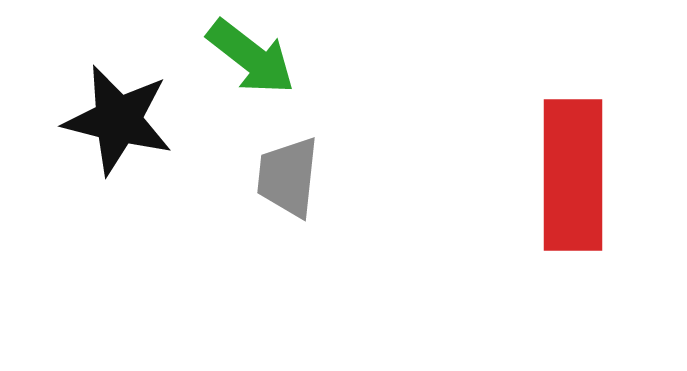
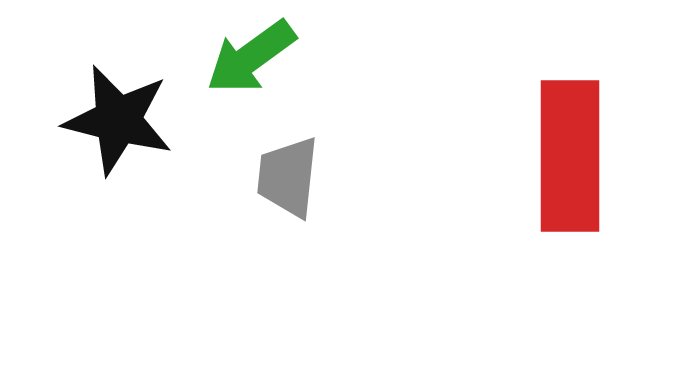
green arrow: rotated 106 degrees clockwise
red rectangle: moved 3 px left, 19 px up
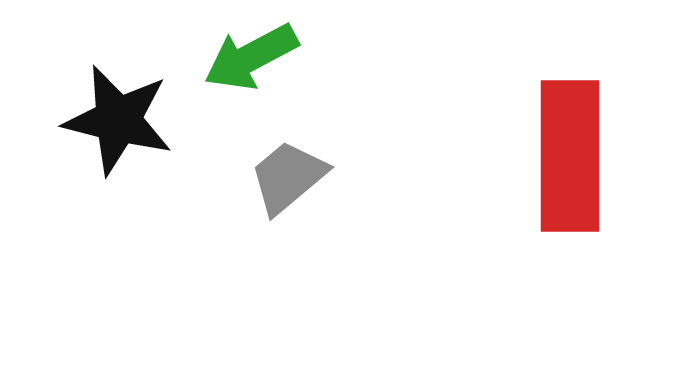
green arrow: rotated 8 degrees clockwise
gray trapezoid: rotated 44 degrees clockwise
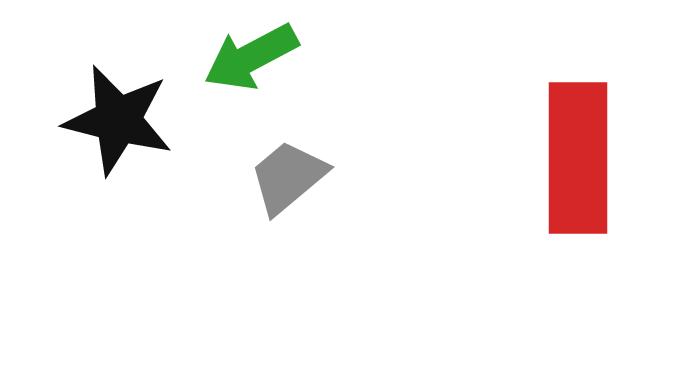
red rectangle: moved 8 px right, 2 px down
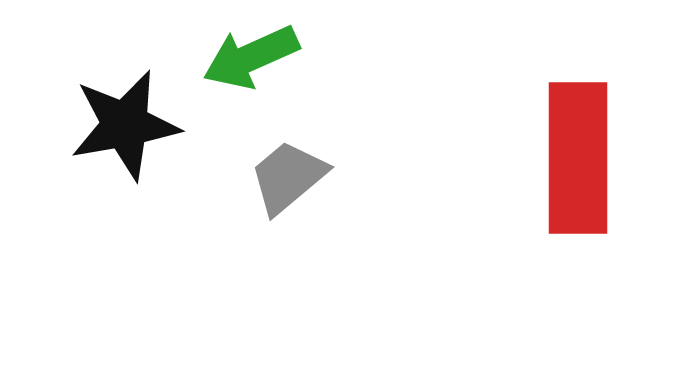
green arrow: rotated 4 degrees clockwise
black star: moved 7 px right, 5 px down; rotated 24 degrees counterclockwise
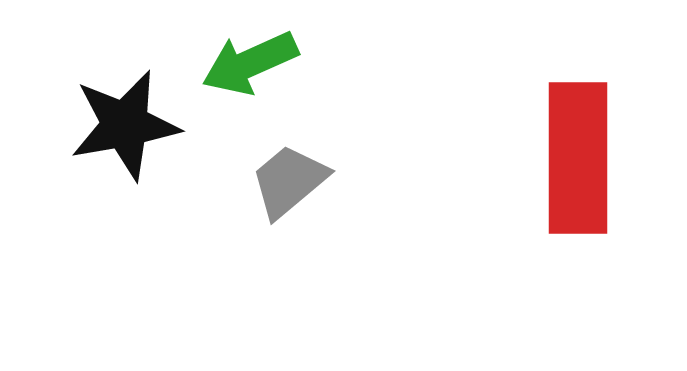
green arrow: moved 1 px left, 6 px down
gray trapezoid: moved 1 px right, 4 px down
